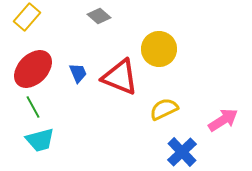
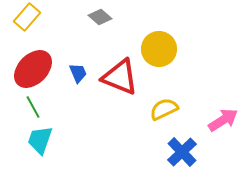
gray diamond: moved 1 px right, 1 px down
cyan trapezoid: rotated 124 degrees clockwise
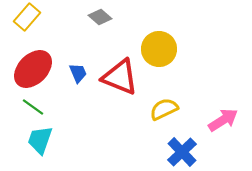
green line: rotated 25 degrees counterclockwise
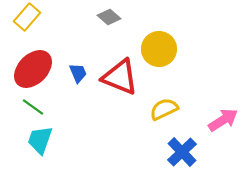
gray diamond: moved 9 px right
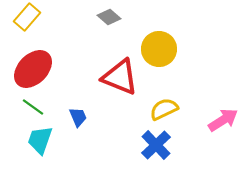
blue trapezoid: moved 44 px down
blue cross: moved 26 px left, 7 px up
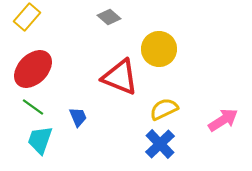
blue cross: moved 4 px right, 1 px up
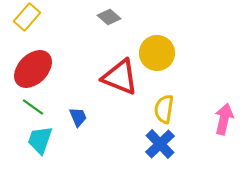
yellow circle: moved 2 px left, 4 px down
yellow semicircle: rotated 56 degrees counterclockwise
pink arrow: moved 1 px right, 1 px up; rotated 44 degrees counterclockwise
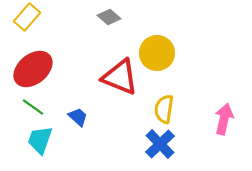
red ellipse: rotated 6 degrees clockwise
blue trapezoid: rotated 25 degrees counterclockwise
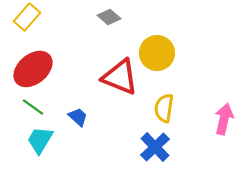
yellow semicircle: moved 1 px up
cyan trapezoid: rotated 12 degrees clockwise
blue cross: moved 5 px left, 3 px down
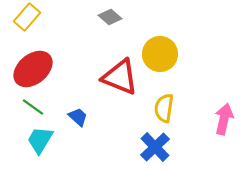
gray diamond: moved 1 px right
yellow circle: moved 3 px right, 1 px down
